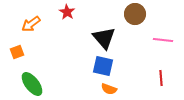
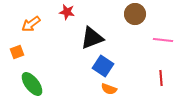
red star: rotated 21 degrees counterclockwise
black triangle: moved 12 px left; rotated 50 degrees clockwise
blue square: rotated 20 degrees clockwise
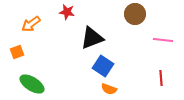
green ellipse: rotated 20 degrees counterclockwise
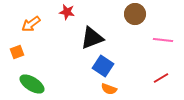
red line: rotated 63 degrees clockwise
